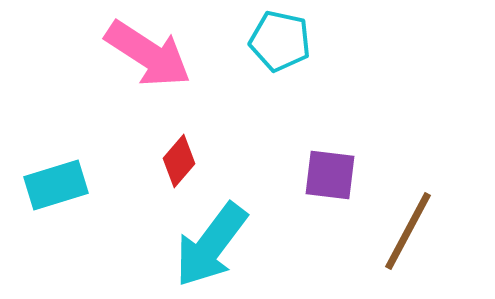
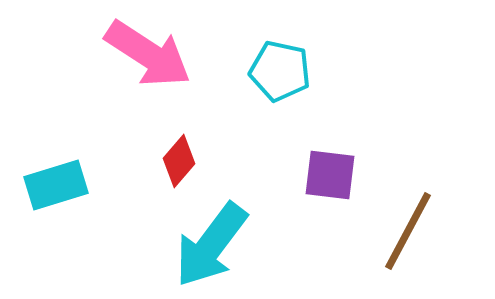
cyan pentagon: moved 30 px down
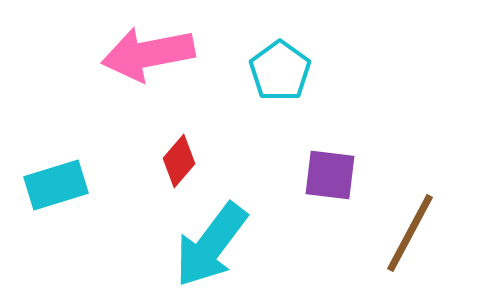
pink arrow: rotated 136 degrees clockwise
cyan pentagon: rotated 24 degrees clockwise
brown line: moved 2 px right, 2 px down
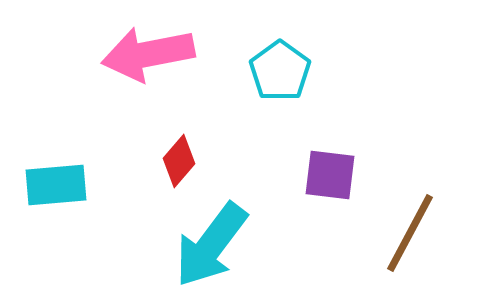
cyan rectangle: rotated 12 degrees clockwise
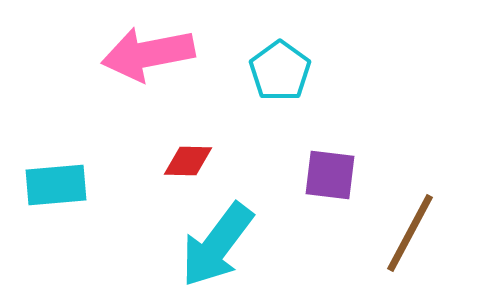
red diamond: moved 9 px right; rotated 51 degrees clockwise
cyan arrow: moved 6 px right
